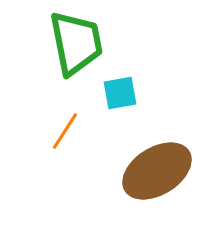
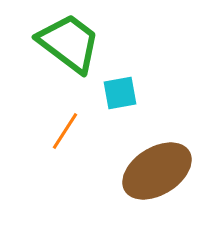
green trapezoid: moved 7 px left; rotated 42 degrees counterclockwise
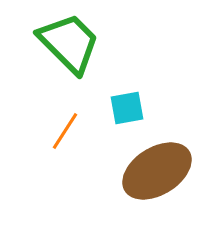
green trapezoid: rotated 8 degrees clockwise
cyan square: moved 7 px right, 15 px down
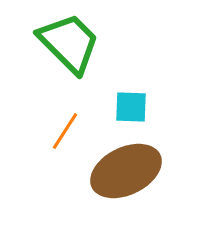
cyan square: moved 4 px right, 1 px up; rotated 12 degrees clockwise
brown ellipse: moved 31 px left; rotated 6 degrees clockwise
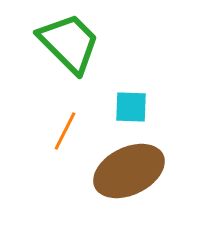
orange line: rotated 6 degrees counterclockwise
brown ellipse: moved 3 px right
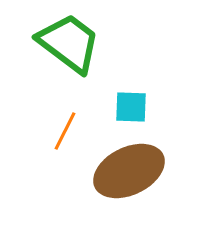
green trapezoid: rotated 8 degrees counterclockwise
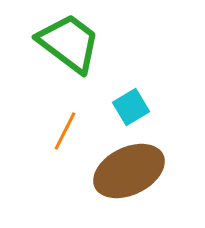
cyan square: rotated 33 degrees counterclockwise
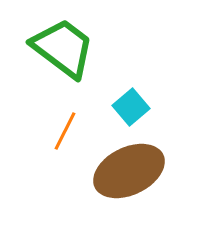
green trapezoid: moved 6 px left, 5 px down
cyan square: rotated 9 degrees counterclockwise
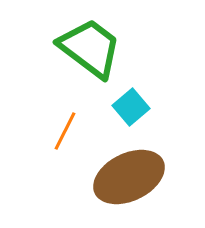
green trapezoid: moved 27 px right
brown ellipse: moved 6 px down
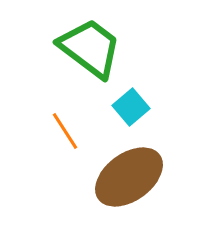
orange line: rotated 60 degrees counterclockwise
brown ellipse: rotated 10 degrees counterclockwise
